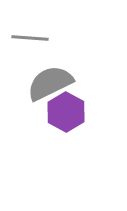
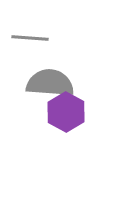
gray semicircle: rotated 30 degrees clockwise
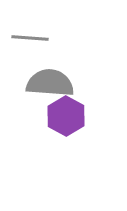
purple hexagon: moved 4 px down
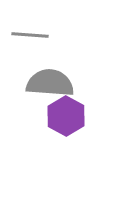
gray line: moved 3 px up
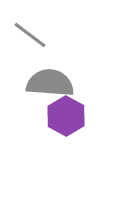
gray line: rotated 33 degrees clockwise
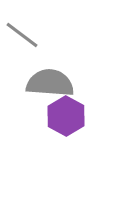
gray line: moved 8 px left
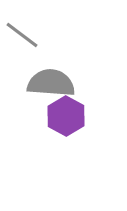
gray semicircle: moved 1 px right
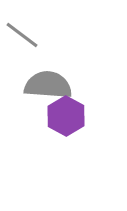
gray semicircle: moved 3 px left, 2 px down
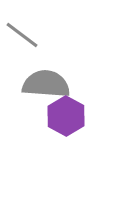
gray semicircle: moved 2 px left, 1 px up
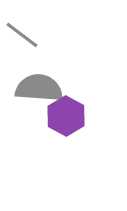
gray semicircle: moved 7 px left, 4 px down
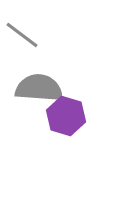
purple hexagon: rotated 12 degrees counterclockwise
